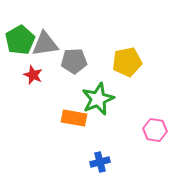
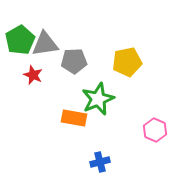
pink hexagon: rotated 15 degrees clockwise
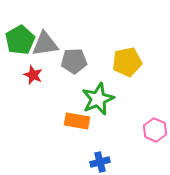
orange rectangle: moved 3 px right, 3 px down
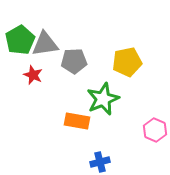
green star: moved 5 px right
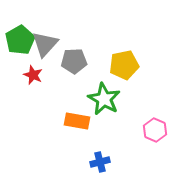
gray triangle: rotated 40 degrees counterclockwise
yellow pentagon: moved 3 px left, 3 px down
green star: moved 1 px right; rotated 20 degrees counterclockwise
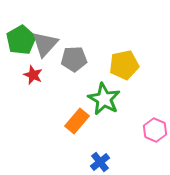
green pentagon: moved 1 px right
gray pentagon: moved 2 px up
orange rectangle: rotated 60 degrees counterclockwise
blue cross: rotated 24 degrees counterclockwise
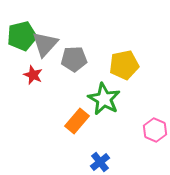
green pentagon: moved 1 px right, 4 px up; rotated 16 degrees clockwise
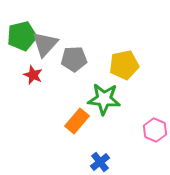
green star: rotated 24 degrees counterclockwise
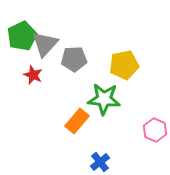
green pentagon: rotated 12 degrees counterclockwise
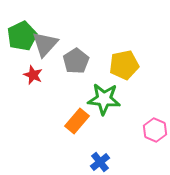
gray pentagon: moved 2 px right, 2 px down; rotated 30 degrees counterclockwise
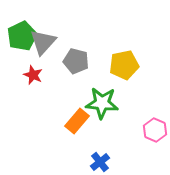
gray triangle: moved 2 px left, 2 px up
gray pentagon: rotated 25 degrees counterclockwise
green star: moved 2 px left, 4 px down
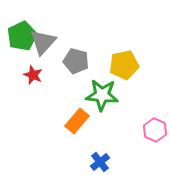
green star: moved 8 px up
